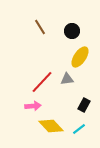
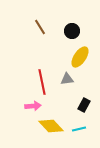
red line: rotated 55 degrees counterclockwise
cyan line: rotated 24 degrees clockwise
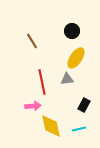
brown line: moved 8 px left, 14 px down
yellow ellipse: moved 4 px left, 1 px down
yellow diamond: rotated 30 degrees clockwise
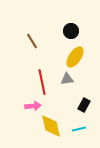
black circle: moved 1 px left
yellow ellipse: moved 1 px left, 1 px up
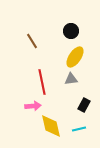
gray triangle: moved 4 px right
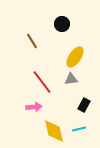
black circle: moved 9 px left, 7 px up
red line: rotated 25 degrees counterclockwise
pink arrow: moved 1 px right, 1 px down
yellow diamond: moved 3 px right, 5 px down
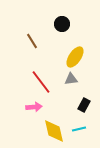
red line: moved 1 px left
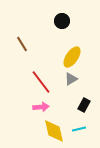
black circle: moved 3 px up
brown line: moved 10 px left, 3 px down
yellow ellipse: moved 3 px left
gray triangle: rotated 24 degrees counterclockwise
pink arrow: moved 7 px right
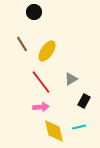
black circle: moved 28 px left, 9 px up
yellow ellipse: moved 25 px left, 6 px up
black rectangle: moved 4 px up
cyan line: moved 2 px up
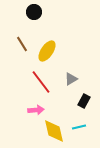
pink arrow: moved 5 px left, 3 px down
